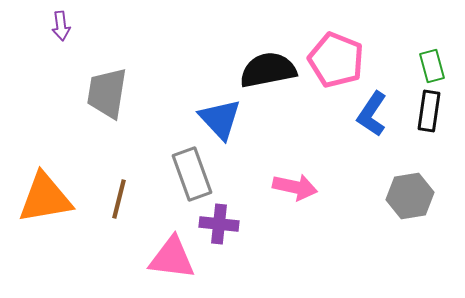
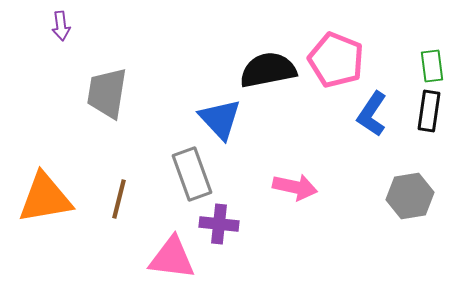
green rectangle: rotated 8 degrees clockwise
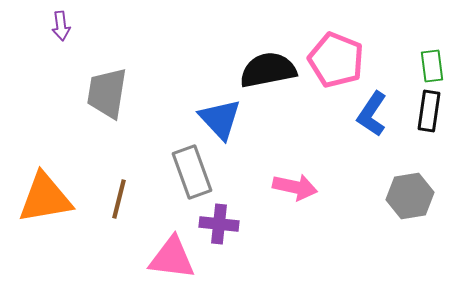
gray rectangle: moved 2 px up
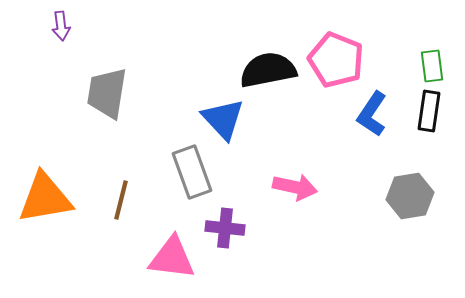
blue triangle: moved 3 px right
brown line: moved 2 px right, 1 px down
purple cross: moved 6 px right, 4 px down
